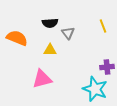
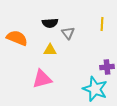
yellow line: moved 1 px left, 2 px up; rotated 24 degrees clockwise
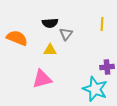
gray triangle: moved 2 px left, 1 px down; rotated 16 degrees clockwise
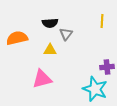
yellow line: moved 3 px up
orange semicircle: rotated 35 degrees counterclockwise
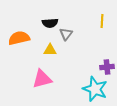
orange semicircle: moved 2 px right
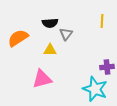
orange semicircle: moved 1 px left; rotated 20 degrees counterclockwise
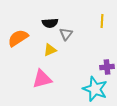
yellow triangle: rotated 24 degrees counterclockwise
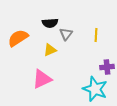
yellow line: moved 6 px left, 14 px down
pink triangle: rotated 10 degrees counterclockwise
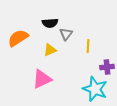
yellow line: moved 8 px left, 11 px down
